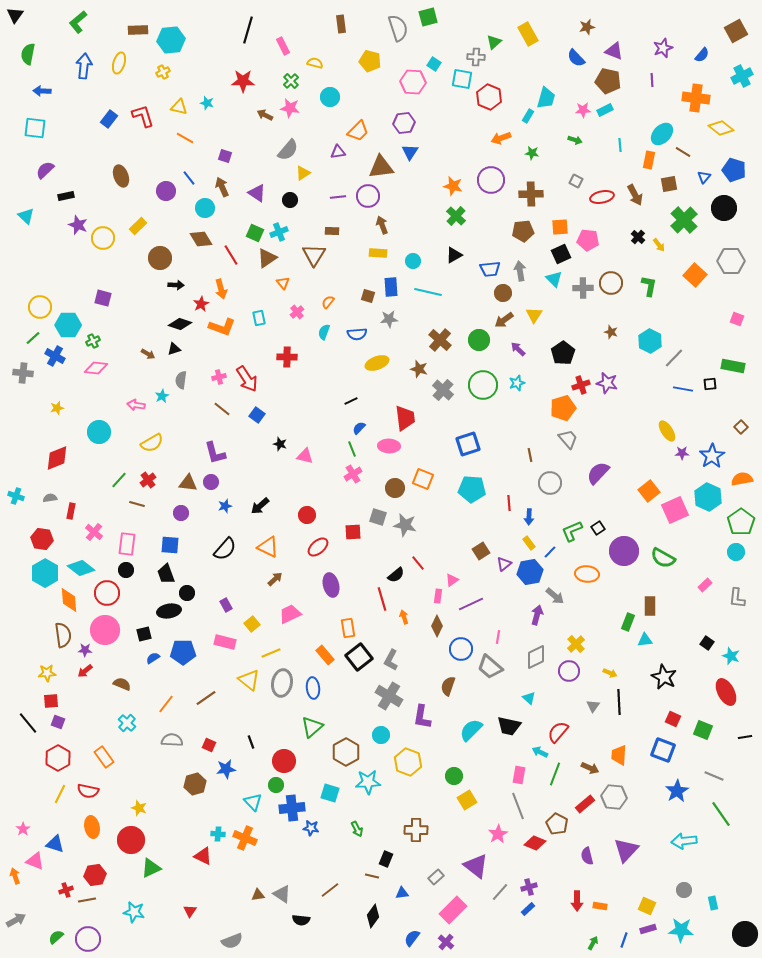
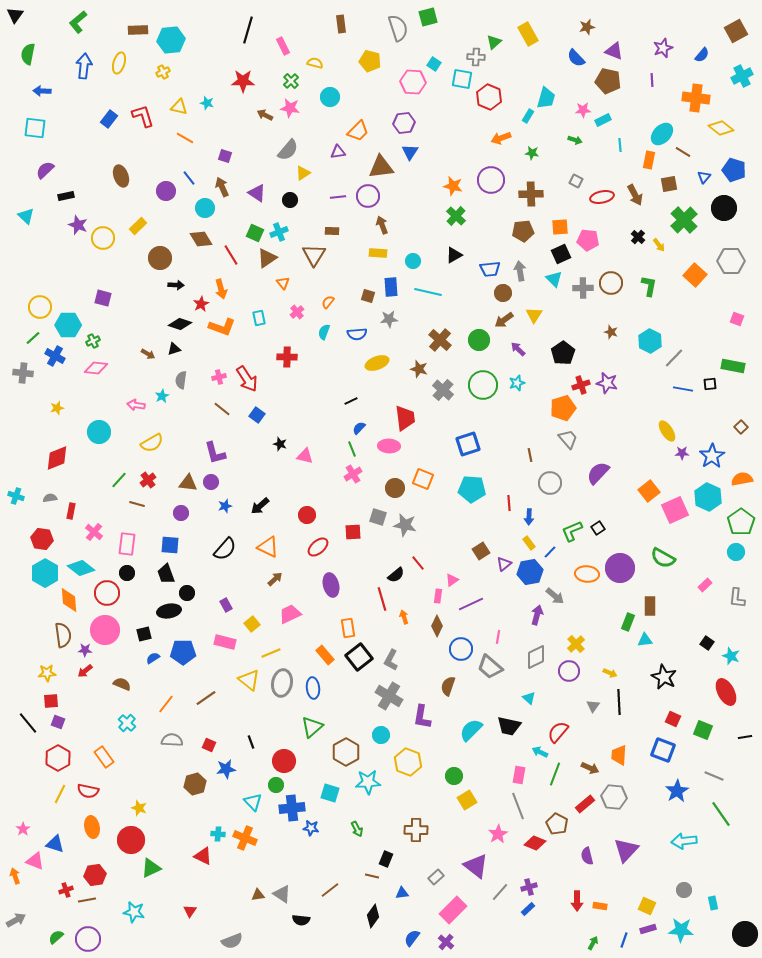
cyan rectangle at (605, 110): moved 2 px left, 10 px down
purple circle at (624, 551): moved 4 px left, 17 px down
black circle at (126, 570): moved 1 px right, 3 px down
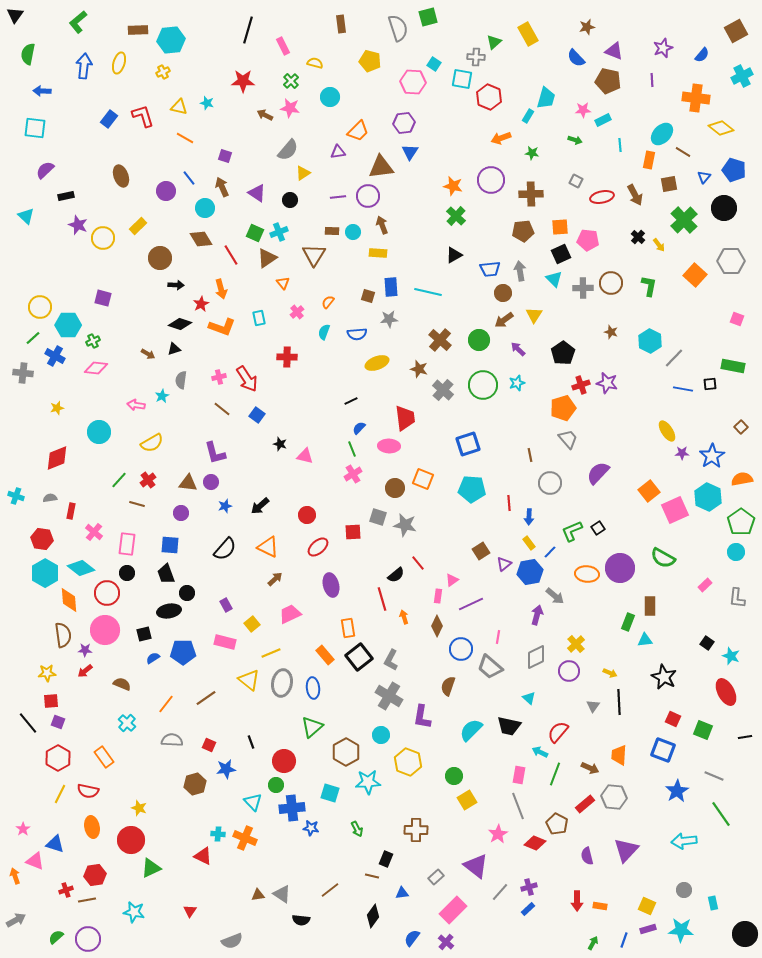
cyan circle at (413, 261): moved 60 px left, 29 px up
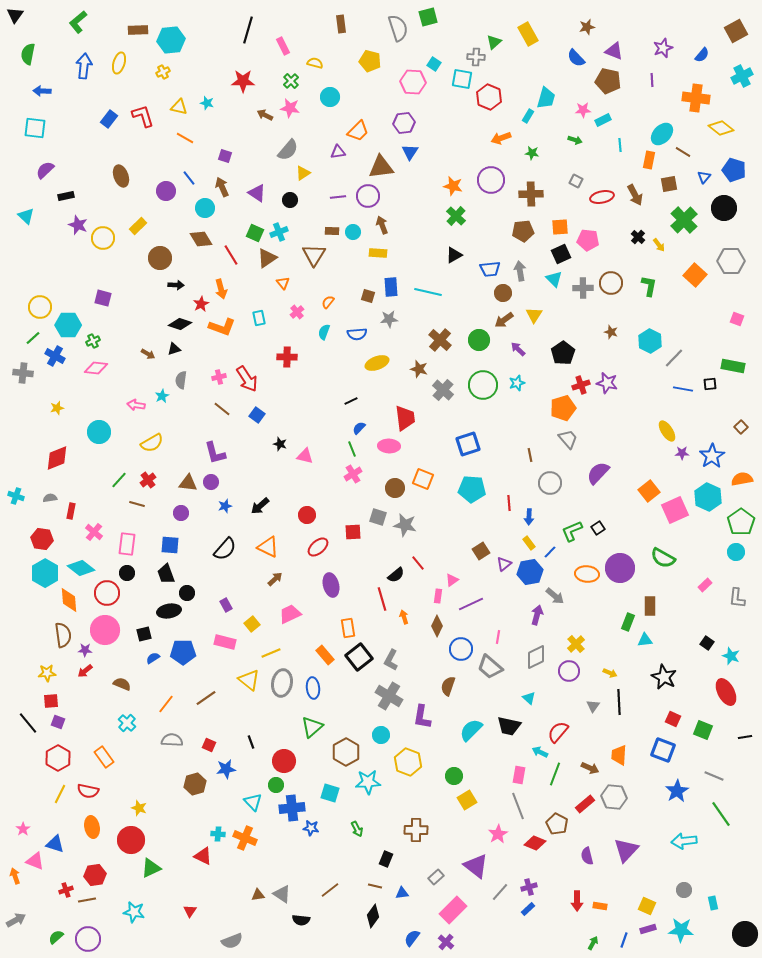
brown line at (372, 876): moved 3 px right, 10 px down
